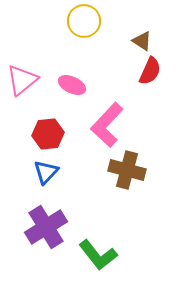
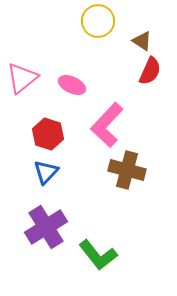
yellow circle: moved 14 px right
pink triangle: moved 2 px up
red hexagon: rotated 24 degrees clockwise
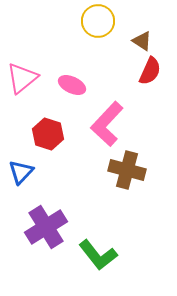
pink L-shape: moved 1 px up
blue triangle: moved 25 px left
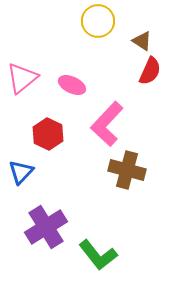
red hexagon: rotated 8 degrees clockwise
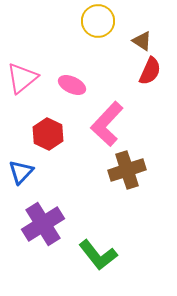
brown cross: rotated 33 degrees counterclockwise
purple cross: moved 3 px left, 3 px up
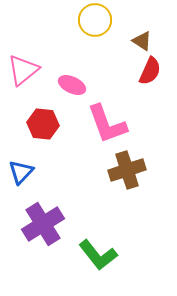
yellow circle: moved 3 px left, 1 px up
pink triangle: moved 1 px right, 8 px up
pink L-shape: rotated 63 degrees counterclockwise
red hexagon: moved 5 px left, 10 px up; rotated 20 degrees counterclockwise
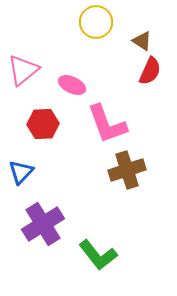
yellow circle: moved 1 px right, 2 px down
red hexagon: rotated 8 degrees counterclockwise
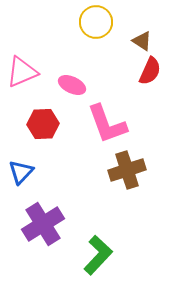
pink triangle: moved 1 px left, 2 px down; rotated 16 degrees clockwise
green L-shape: rotated 99 degrees counterclockwise
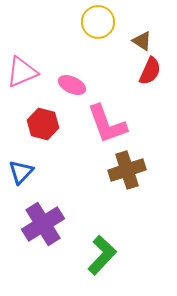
yellow circle: moved 2 px right
red hexagon: rotated 16 degrees clockwise
green L-shape: moved 4 px right
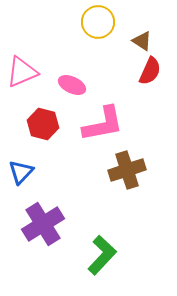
pink L-shape: moved 4 px left; rotated 81 degrees counterclockwise
